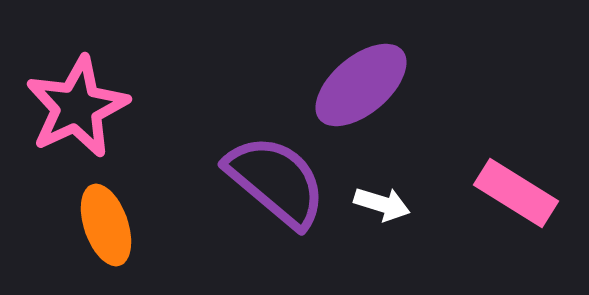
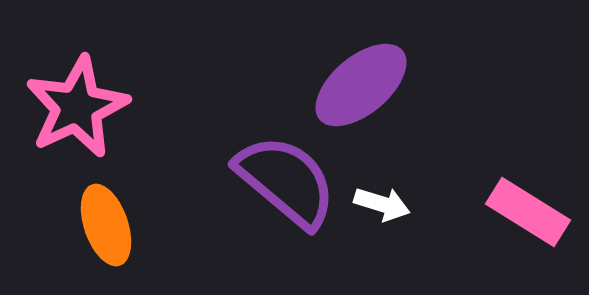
purple semicircle: moved 10 px right
pink rectangle: moved 12 px right, 19 px down
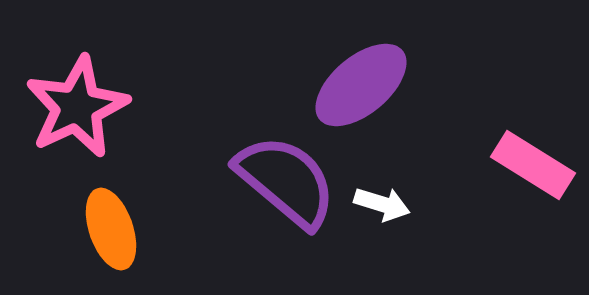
pink rectangle: moved 5 px right, 47 px up
orange ellipse: moved 5 px right, 4 px down
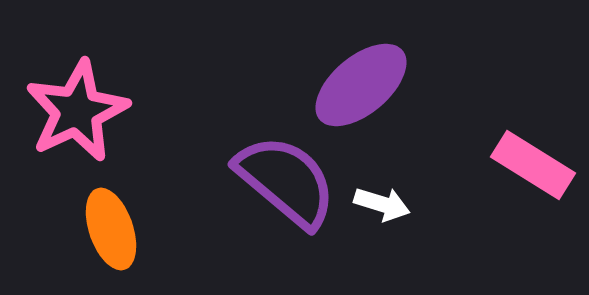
pink star: moved 4 px down
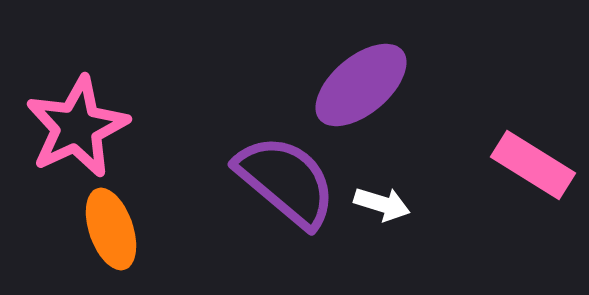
pink star: moved 16 px down
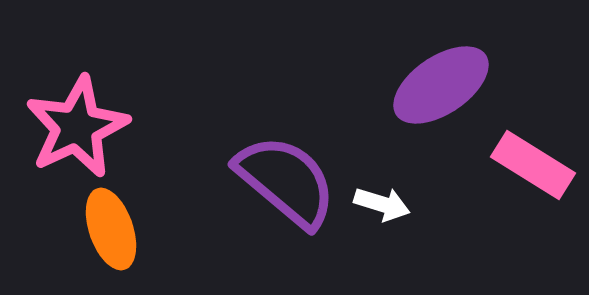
purple ellipse: moved 80 px right; rotated 6 degrees clockwise
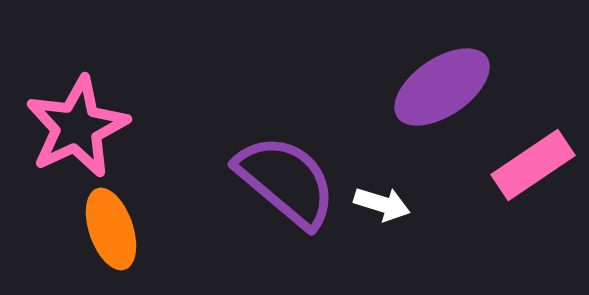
purple ellipse: moved 1 px right, 2 px down
pink rectangle: rotated 66 degrees counterclockwise
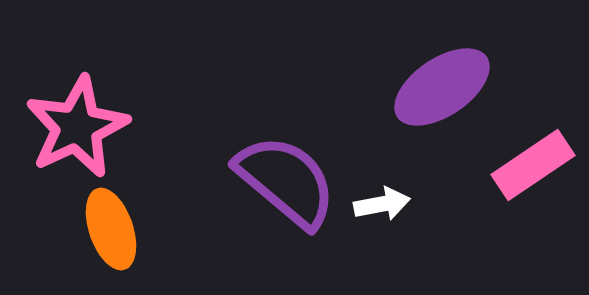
white arrow: rotated 28 degrees counterclockwise
